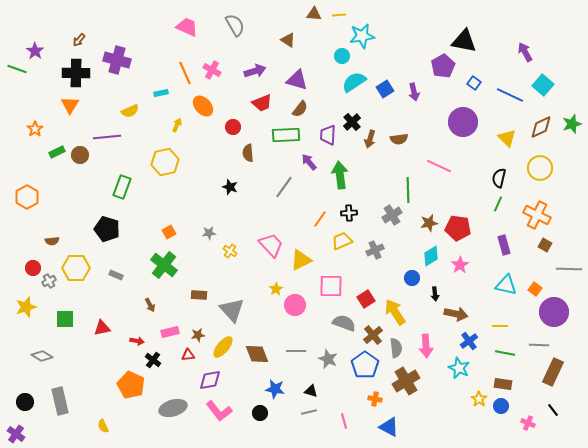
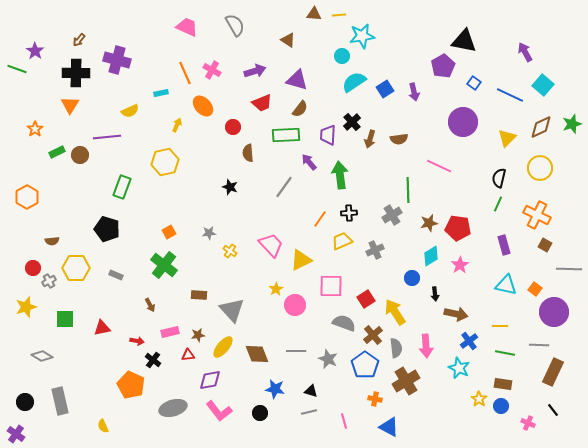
yellow triangle at (507, 138): rotated 30 degrees clockwise
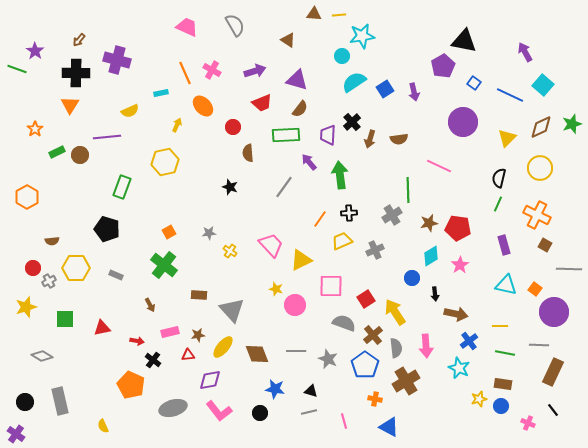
yellow star at (276, 289): rotated 24 degrees counterclockwise
yellow star at (479, 399): rotated 21 degrees clockwise
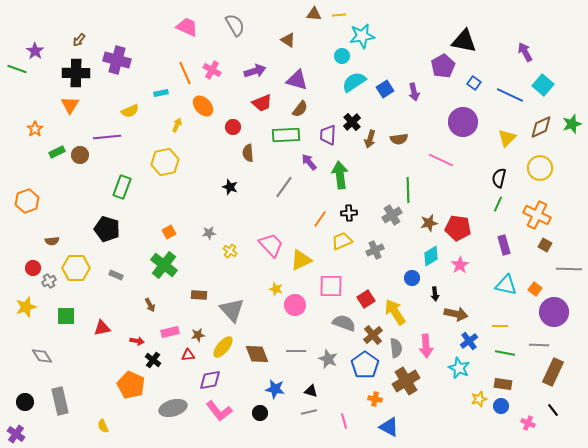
pink line at (439, 166): moved 2 px right, 6 px up
orange hexagon at (27, 197): moved 4 px down; rotated 10 degrees clockwise
green square at (65, 319): moved 1 px right, 3 px up
gray diamond at (42, 356): rotated 25 degrees clockwise
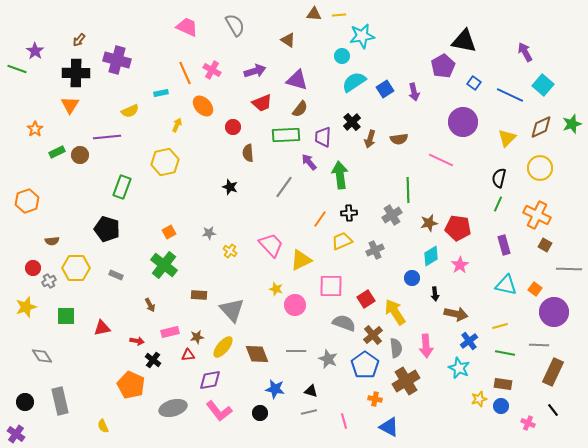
purple trapezoid at (328, 135): moved 5 px left, 2 px down
yellow line at (500, 326): rotated 14 degrees counterclockwise
brown star at (198, 335): moved 1 px left, 2 px down
